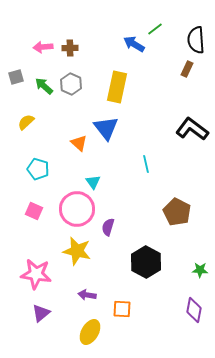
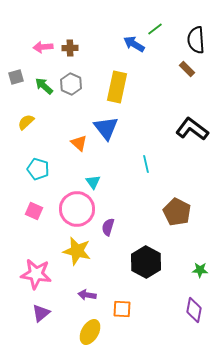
brown rectangle: rotated 70 degrees counterclockwise
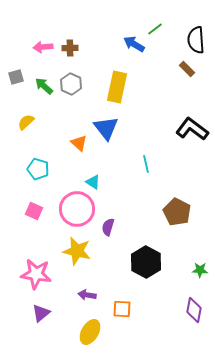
cyan triangle: rotated 21 degrees counterclockwise
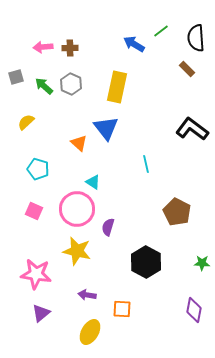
green line: moved 6 px right, 2 px down
black semicircle: moved 2 px up
green star: moved 2 px right, 7 px up
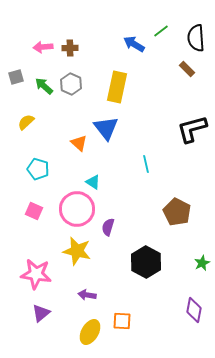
black L-shape: rotated 52 degrees counterclockwise
green star: rotated 28 degrees counterclockwise
orange square: moved 12 px down
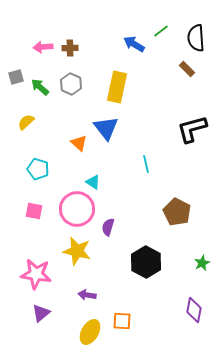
green arrow: moved 4 px left, 1 px down
pink square: rotated 12 degrees counterclockwise
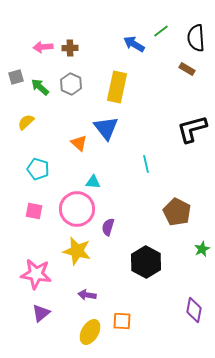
brown rectangle: rotated 14 degrees counterclockwise
cyan triangle: rotated 28 degrees counterclockwise
green star: moved 14 px up
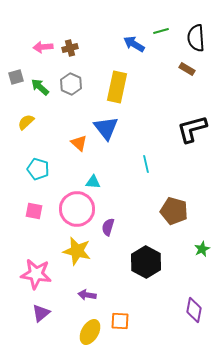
green line: rotated 21 degrees clockwise
brown cross: rotated 14 degrees counterclockwise
brown pentagon: moved 3 px left, 1 px up; rotated 12 degrees counterclockwise
orange square: moved 2 px left
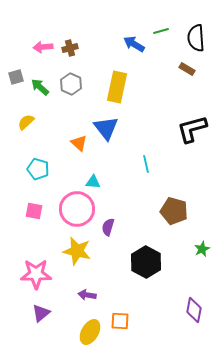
pink star: rotated 8 degrees counterclockwise
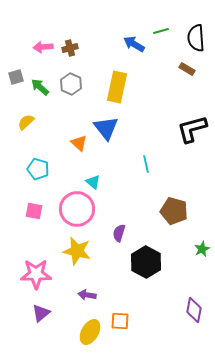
cyan triangle: rotated 35 degrees clockwise
purple semicircle: moved 11 px right, 6 px down
